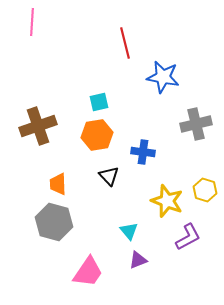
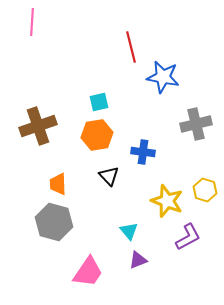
red line: moved 6 px right, 4 px down
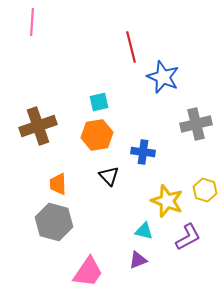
blue star: rotated 12 degrees clockwise
cyan triangle: moved 15 px right; rotated 36 degrees counterclockwise
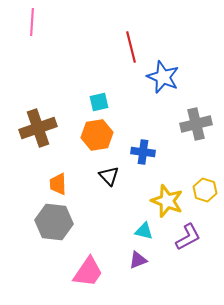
brown cross: moved 2 px down
gray hexagon: rotated 9 degrees counterclockwise
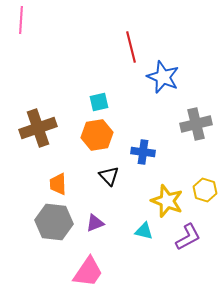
pink line: moved 11 px left, 2 px up
purple triangle: moved 43 px left, 37 px up
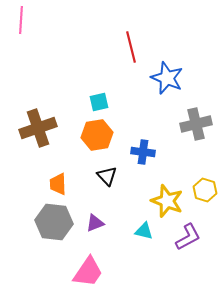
blue star: moved 4 px right, 1 px down
black triangle: moved 2 px left
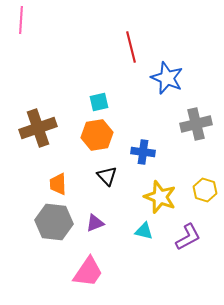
yellow star: moved 7 px left, 4 px up
